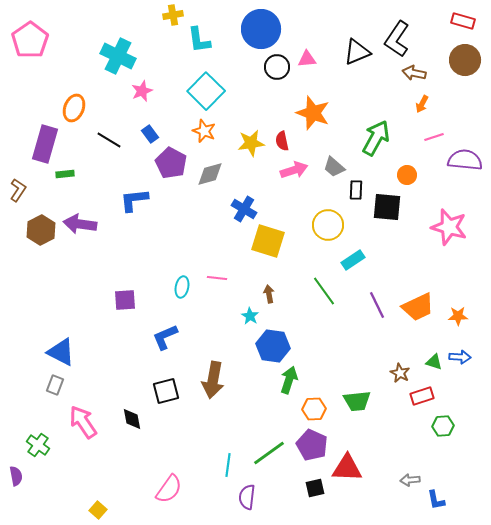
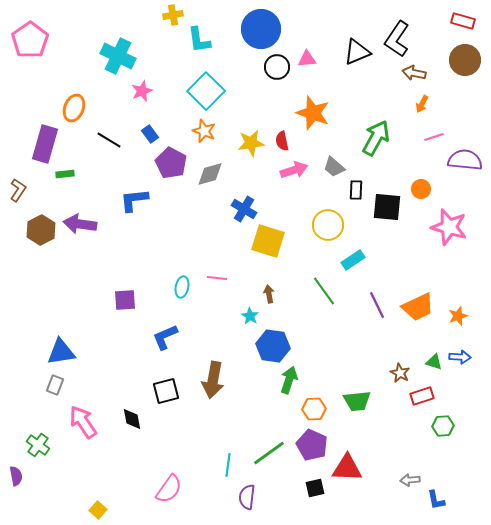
orange circle at (407, 175): moved 14 px right, 14 px down
orange star at (458, 316): rotated 18 degrees counterclockwise
blue triangle at (61, 352): rotated 36 degrees counterclockwise
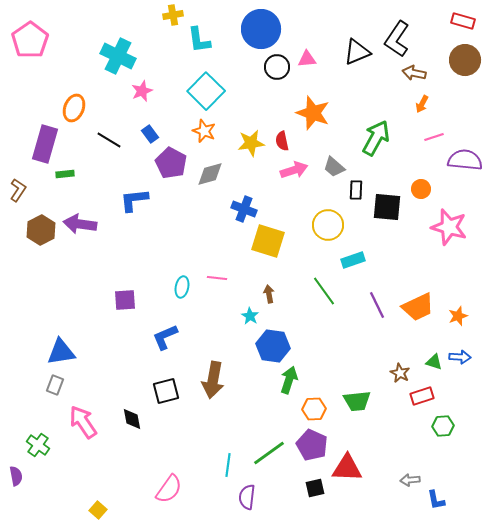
blue cross at (244, 209): rotated 10 degrees counterclockwise
cyan rectangle at (353, 260): rotated 15 degrees clockwise
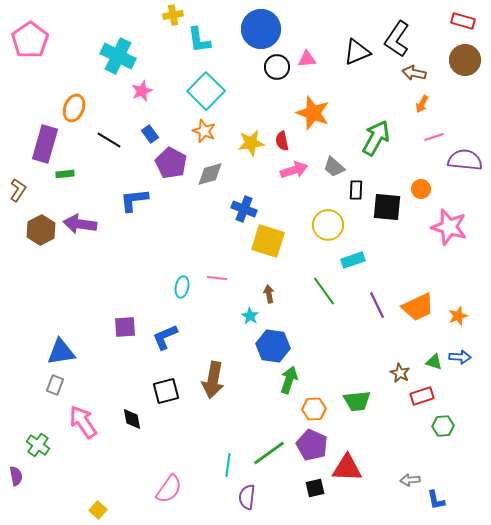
purple square at (125, 300): moved 27 px down
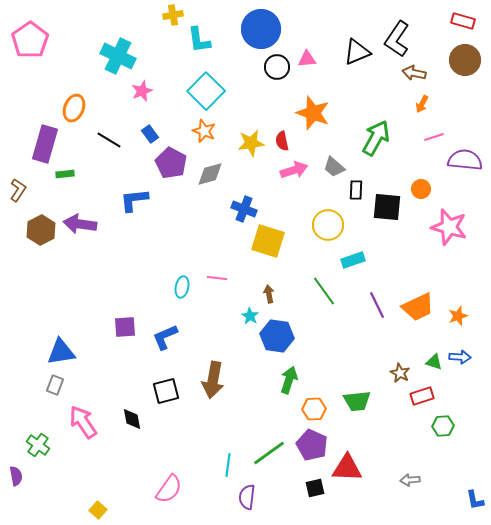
blue hexagon at (273, 346): moved 4 px right, 10 px up
blue L-shape at (436, 500): moved 39 px right
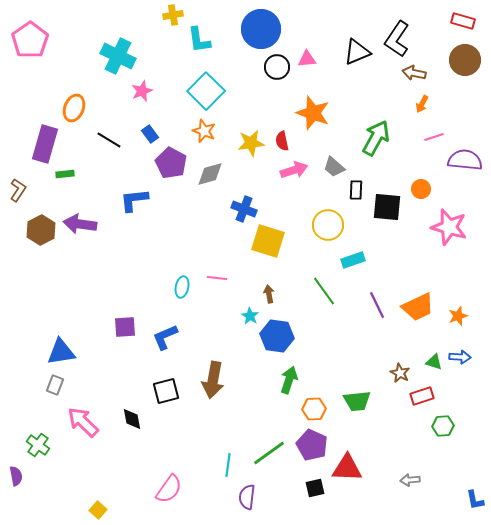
pink arrow at (83, 422): rotated 12 degrees counterclockwise
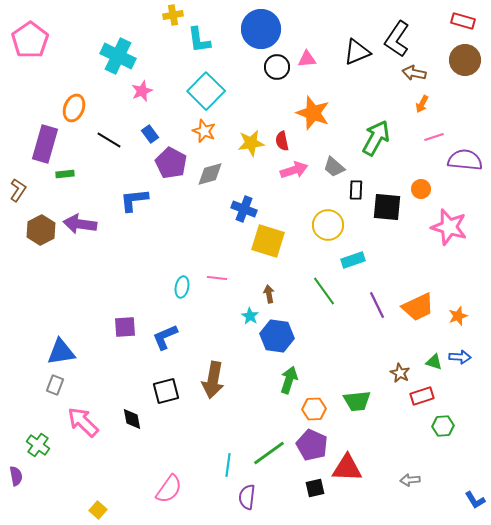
blue L-shape at (475, 500): rotated 20 degrees counterclockwise
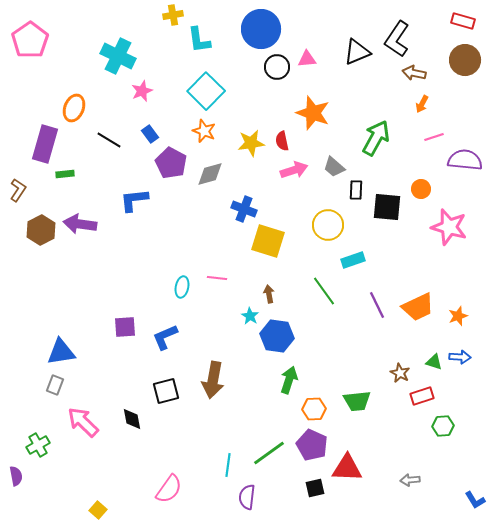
green cross at (38, 445): rotated 25 degrees clockwise
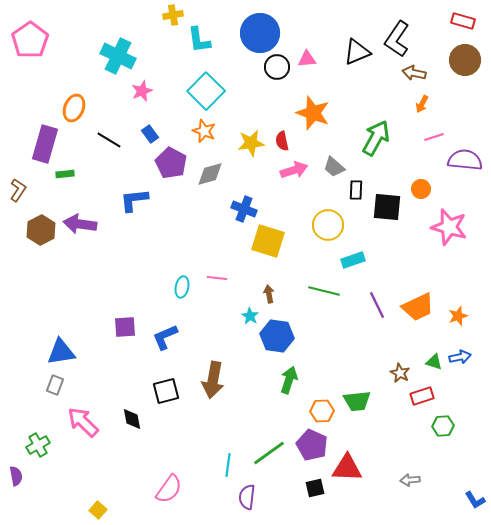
blue circle at (261, 29): moved 1 px left, 4 px down
green line at (324, 291): rotated 40 degrees counterclockwise
blue arrow at (460, 357): rotated 15 degrees counterclockwise
orange hexagon at (314, 409): moved 8 px right, 2 px down
